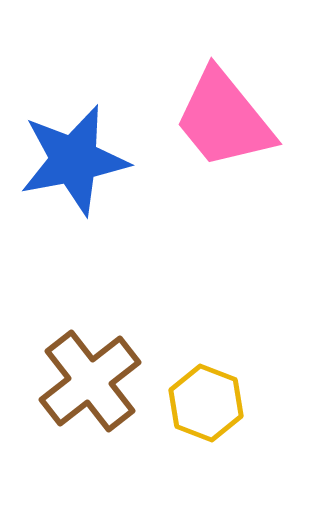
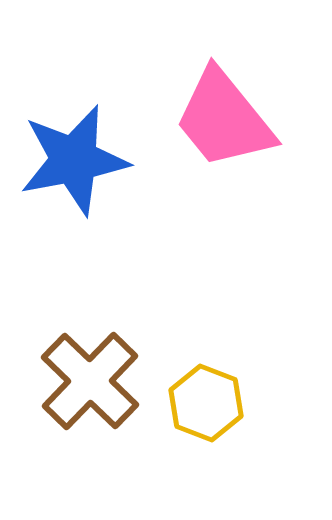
brown cross: rotated 8 degrees counterclockwise
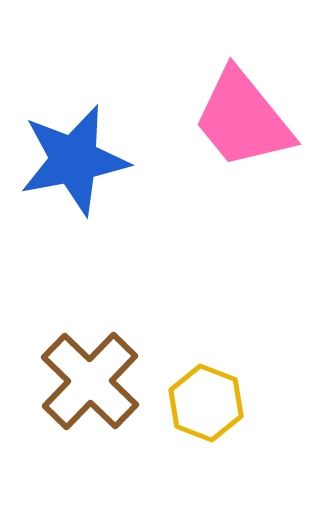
pink trapezoid: moved 19 px right
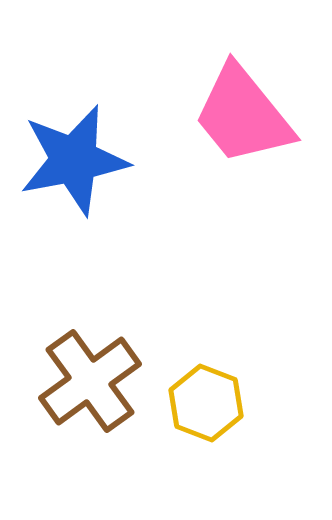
pink trapezoid: moved 4 px up
brown cross: rotated 10 degrees clockwise
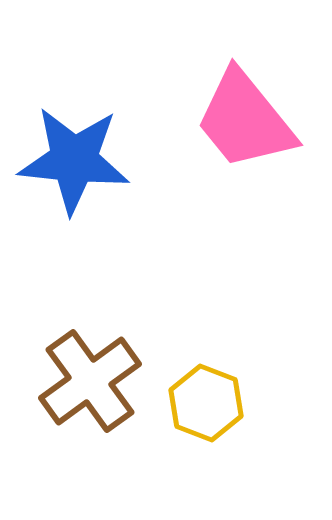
pink trapezoid: moved 2 px right, 5 px down
blue star: rotated 17 degrees clockwise
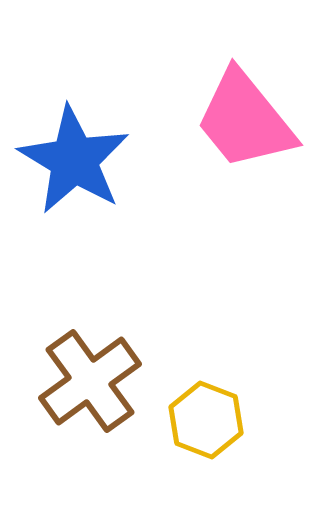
blue star: rotated 25 degrees clockwise
yellow hexagon: moved 17 px down
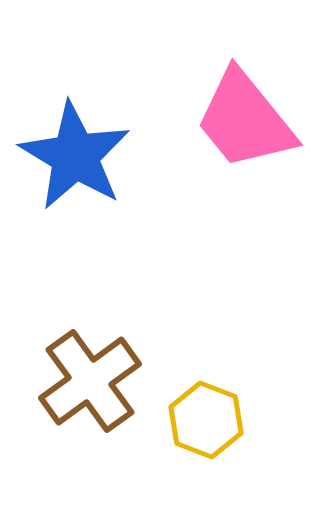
blue star: moved 1 px right, 4 px up
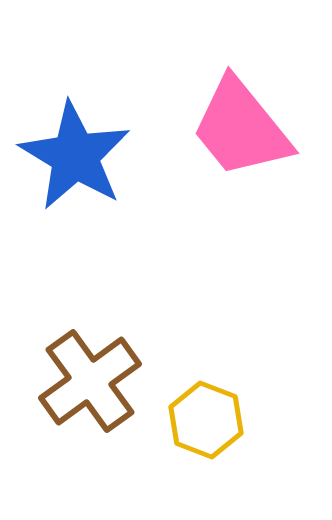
pink trapezoid: moved 4 px left, 8 px down
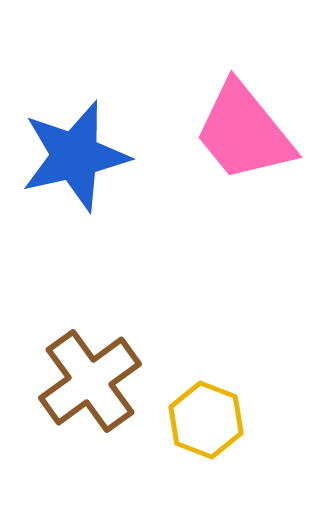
pink trapezoid: moved 3 px right, 4 px down
blue star: rotated 28 degrees clockwise
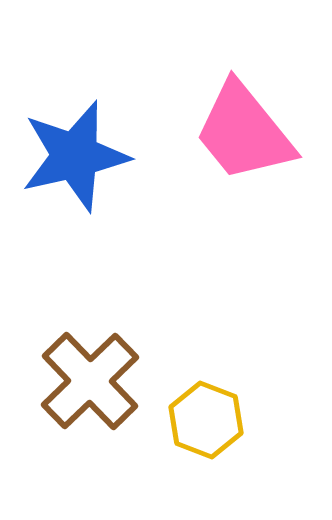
brown cross: rotated 8 degrees counterclockwise
